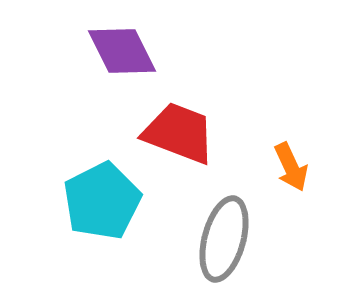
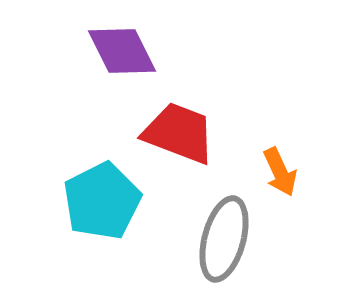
orange arrow: moved 11 px left, 5 px down
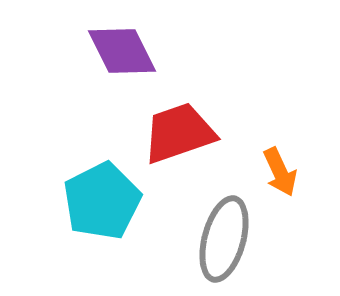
red trapezoid: rotated 40 degrees counterclockwise
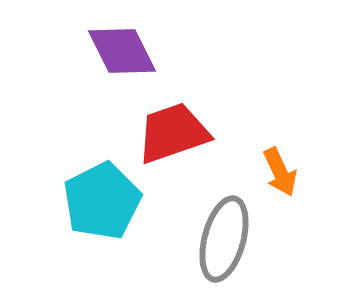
red trapezoid: moved 6 px left
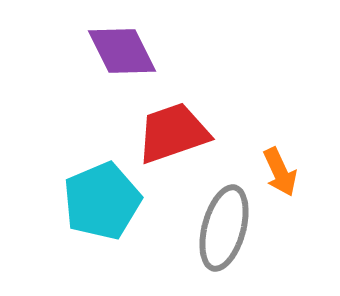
cyan pentagon: rotated 4 degrees clockwise
gray ellipse: moved 11 px up
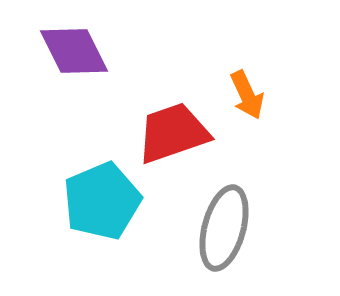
purple diamond: moved 48 px left
orange arrow: moved 33 px left, 77 px up
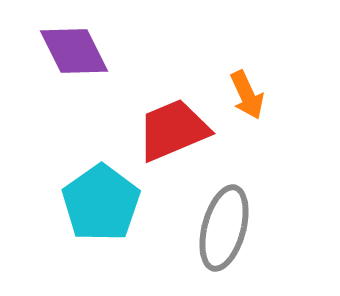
red trapezoid: moved 3 px up; rotated 4 degrees counterclockwise
cyan pentagon: moved 1 px left, 2 px down; rotated 12 degrees counterclockwise
